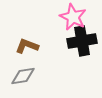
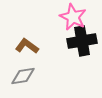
brown L-shape: rotated 15 degrees clockwise
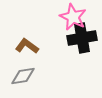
black cross: moved 3 px up
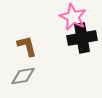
brown L-shape: rotated 40 degrees clockwise
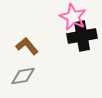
black cross: moved 2 px up
brown L-shape: rotated 25 degrees counterclockwise
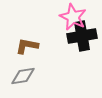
brown L-shape: rotated 40 degrees counterclockwise
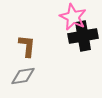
black cross: moved 1 px right
brown L-shape: rotated 85 degrees clockwise
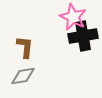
brown L-shape: moved 2 px left, 1 px down
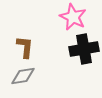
black cross: moved 1 px right, 13 px down
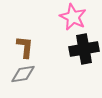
gray diamond: moved 2 px up
